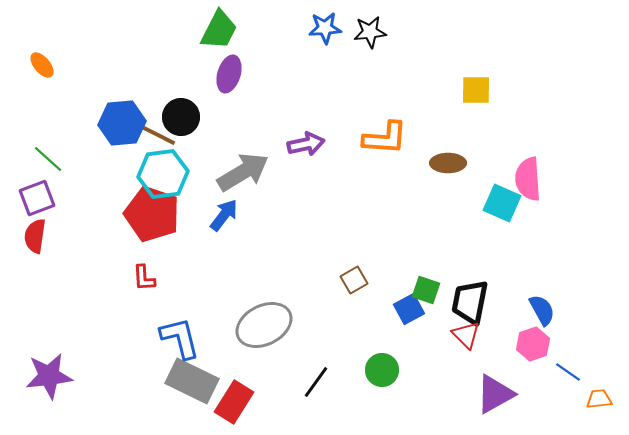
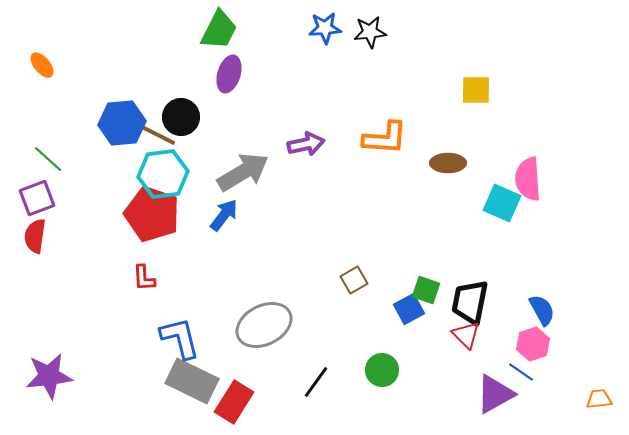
blue line: moved 47 px left
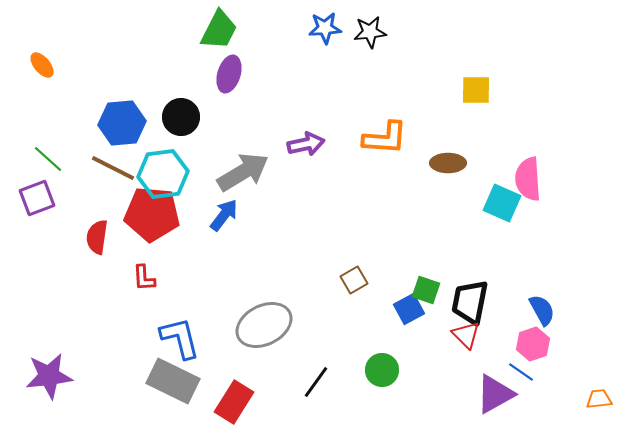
brown line: moved 41 px left, 35 px down
red pentagon: rotated 14 degrees counterclockwise
red semicircle: moved 62 px right, 1 px down
gray rectangle: moved 19 px left
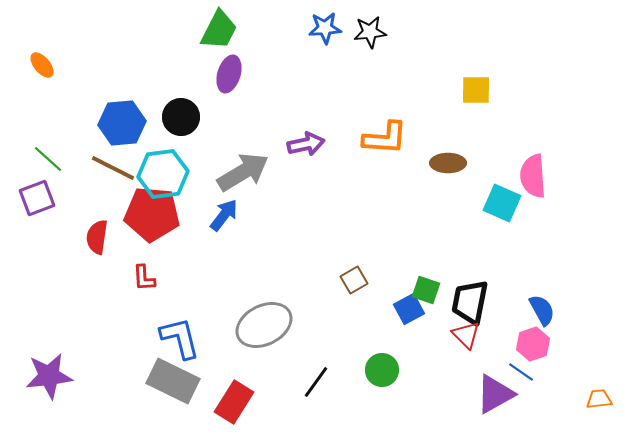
pink semicircle: moved 5 px right, 3 px up
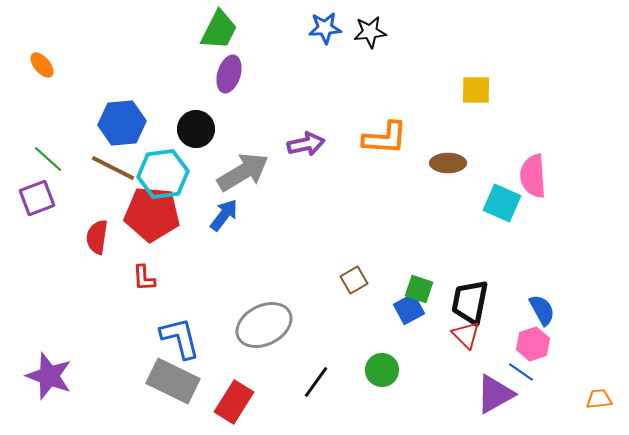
black circle: moved 15 px right, 12 px down
green square: moved 7 px left, 1 px up
purple star: rotated 27 degrees clockwise
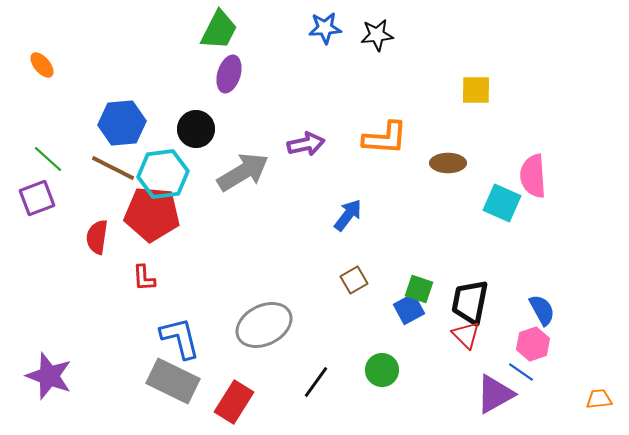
black star: moved 7 px right, 3 px down
blue arrow: moved 124 px right
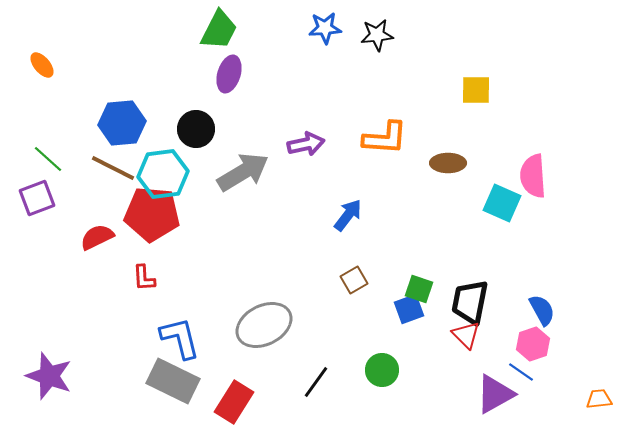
red semicircle: rotated 56 degrees clockwise
blue square: rotated 8 degrees clockwise
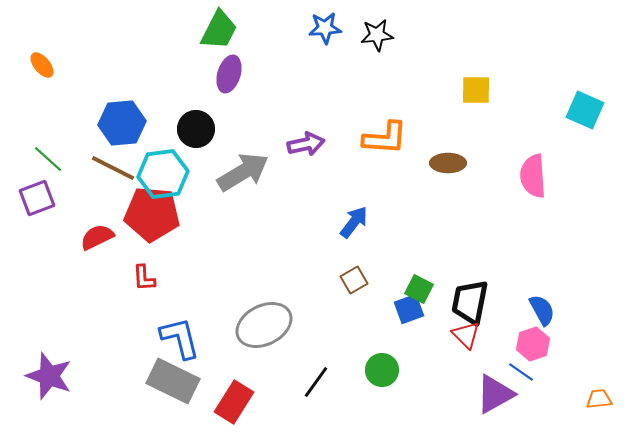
cyan square: moved 83 px right, 93 px up
blue arrow: moved 6 px right, 7 px down
green square: rotated 8 degrees clockwise
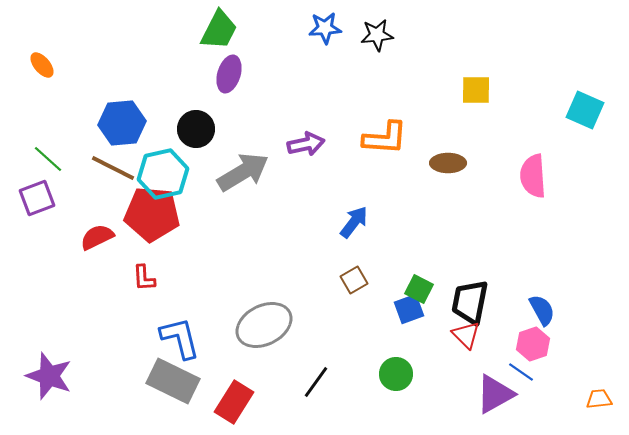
cyan hexagon: rotated 6 degrees counterclockwise
green circle: moved 14 px right, 4 px down
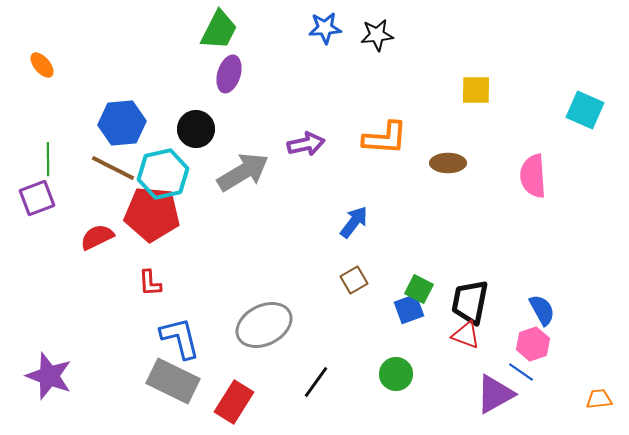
green line: rotated 48 degrees clockwise
red L-shape: moved 6 px right, 5 px down
red triangle: rotated 24 degrees counterclockwise
